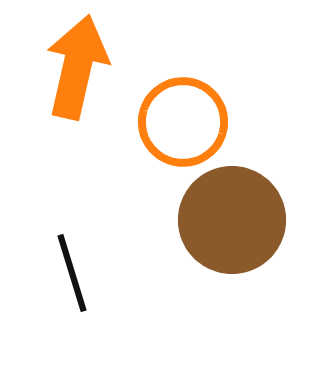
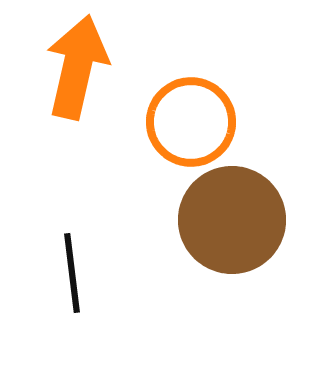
orange circle: moved 8 px right
black line: rotated 10 degrees clockwise
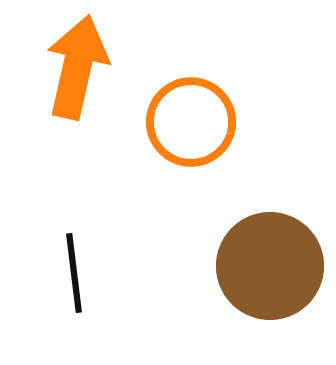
brown circle: moved 38 px right, 46 px down
black line: moved 2 px right
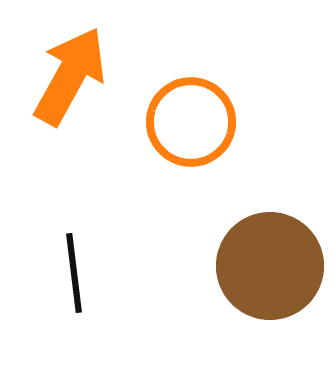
orange arrow: moved 7 px left, 9 px down; rotated 16 degrees clockwise
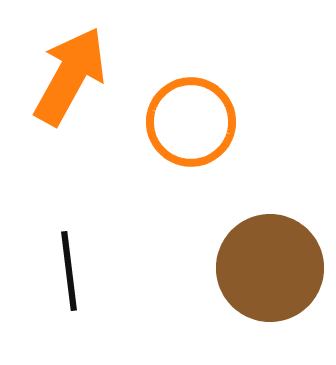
brown circle: moved 2 px down
black line: moved 5 px left, 2 px up
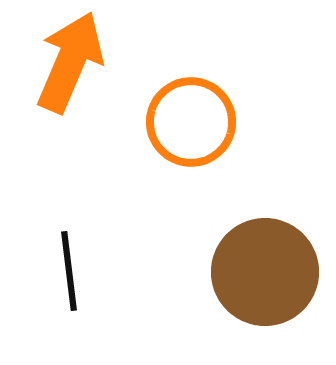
orange arrow: moved 14 px up; rotated 6 degrees counterclockwise
brown circle: moved 5 px left, 4 px down
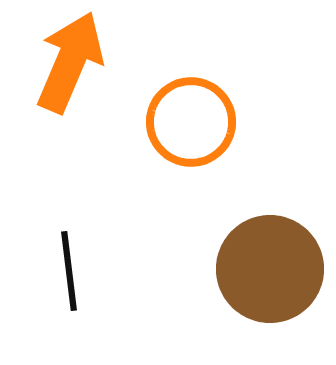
brown circle: moved 5 px right, 3 px up
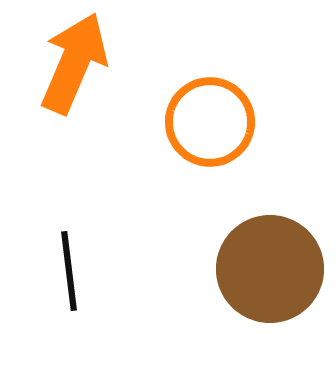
orange arrow: moved 4 px right, 1 px down
orange circle: moved 19 px right
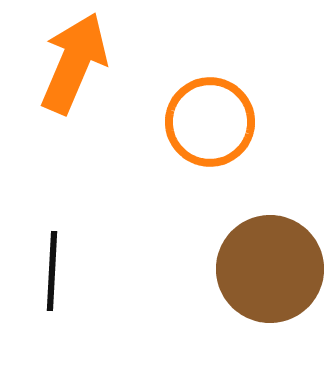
black line: moved 17 px left; rotated 10 degrees clockwise
